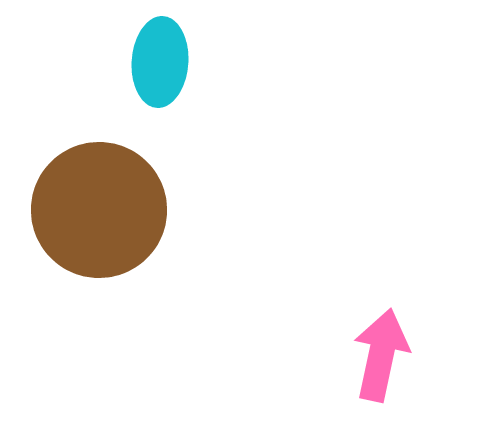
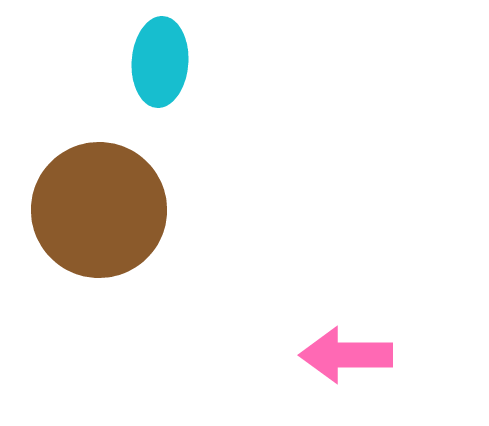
pink arrow: moved 35 px left; rotated 102 degrees counterclockwise
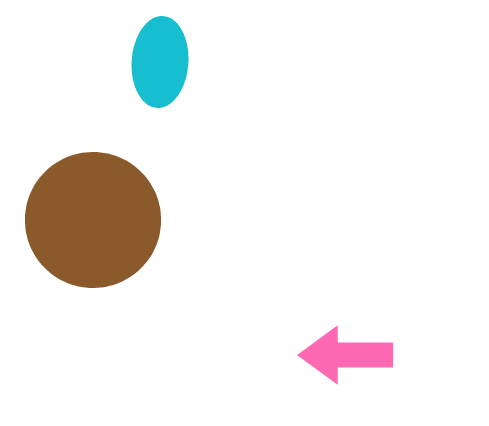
brown circle: moved 6 px left, 10 px down
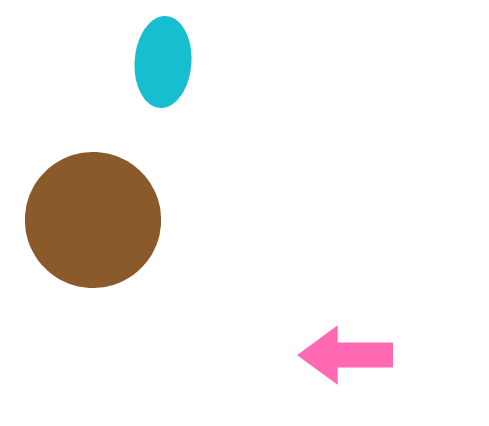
cyan ellipse: moved 3 px right
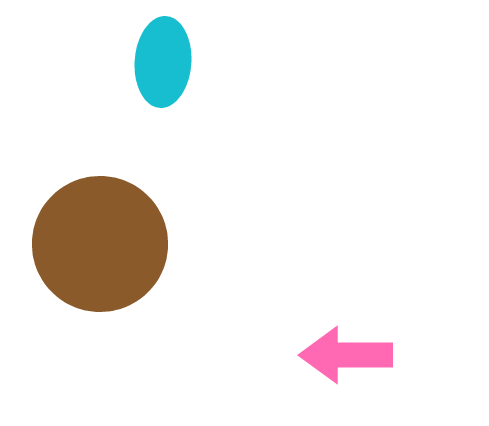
brown circle: moved 7 px right, 24 px down
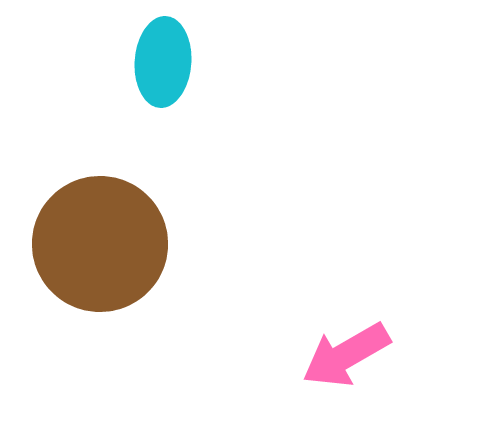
pink arrow: rotated 30 degrees counterclockwise
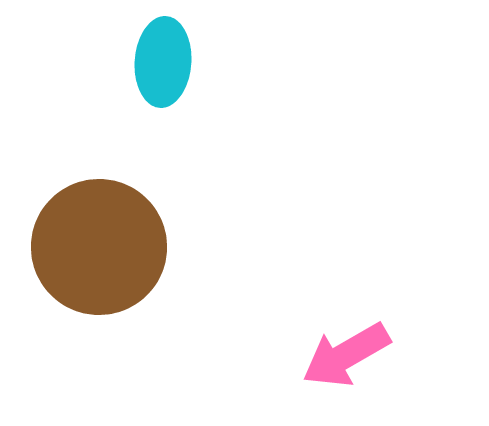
brown circle: moved 1 px left, 3 px down
